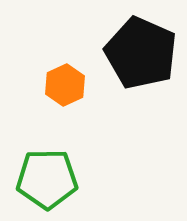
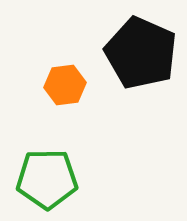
orange hexagon: rotated 18 degrees clockwise
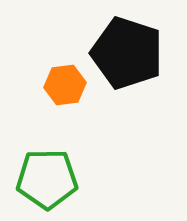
black pentagon: moved 14 px left; rotated 6 degrees counterclockwise
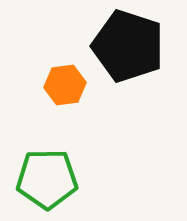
black pentagon: moved 1 px right, 7 px up
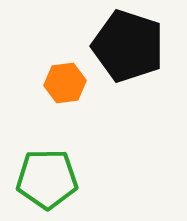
orange hexagon: moved 2 px up
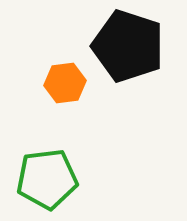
green pentagon: rotated 6 degrees counterclockwise
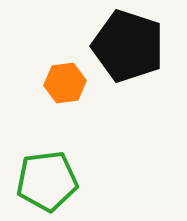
green pentagon: moved 2 px down
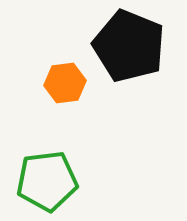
black pentagon: moved 1 px right; rotated 4 degrees clockwise
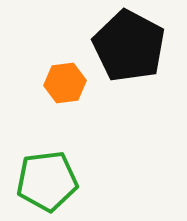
black pentagon: rotated 6 degrees clockwise
